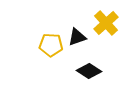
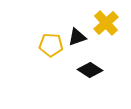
black diamond: moved 1 px right, 1 px up
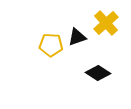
black diamond: moved 8 px right, 3 px down
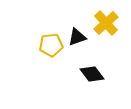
yellow pentagon: rotated 10 degrees counterclockwise
black diamond: moved 6 px left, 1 px down; rotated 20 degrees clockwise
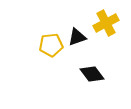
yellow cross: rotated 15 degrees clockwise
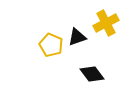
yellow pentagon: rotated 30 degrees clockwise
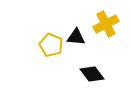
yellow cross: moved 1 px down
black triangle: moved 1 px left; rotated 24 degrees clockwise
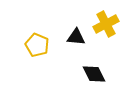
yellow pentagon: moved 14 px left
black diamond: moved 2 px right; rotated 10 degrees clockwise
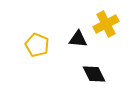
black triangle: moved 2 px right, 2 px down
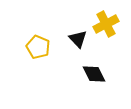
black triangle: rotated 42 degrees clockwise
yellow pentagon: moved 1 px right, 2 px down
